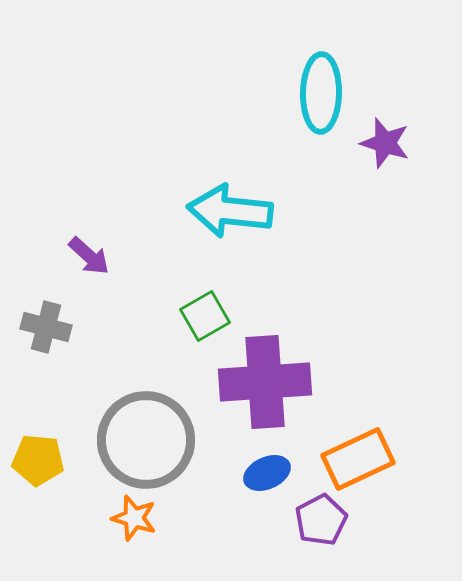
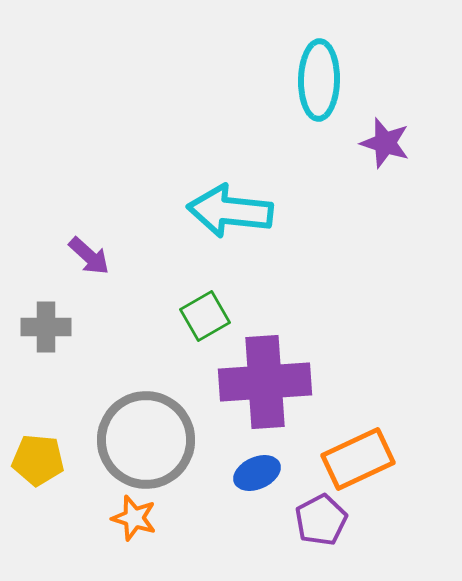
cyan ellipse: moved 2 px left, 13 px up
gray cross: rotated 15 degrees counterclockwise
blue ellipse: moved 10 px left
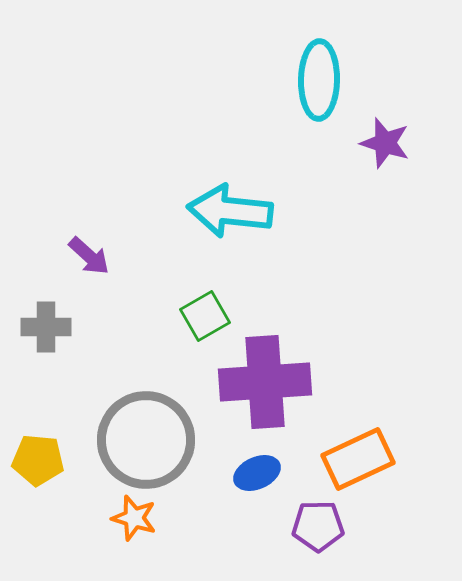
purple pentagon: moved 3 px left, 6 px down; rotated 27 degrees clockwise
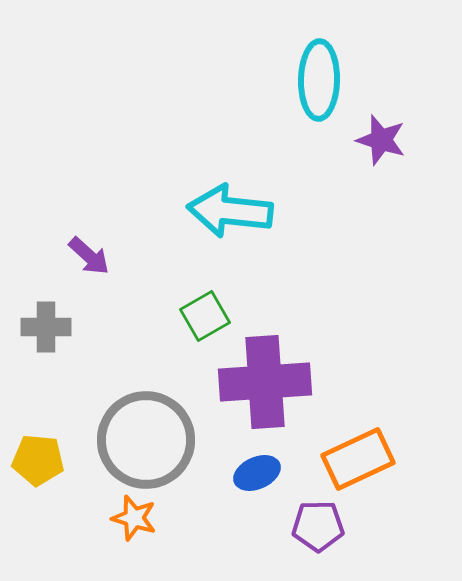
purple star: moved 4 px left, 3 px up
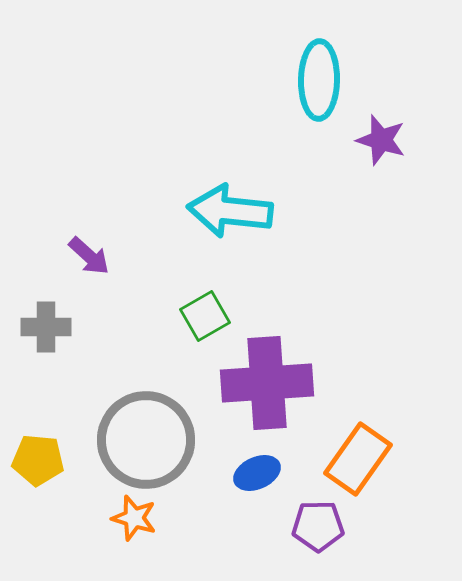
purple cross: moved 2 px right, 1 px down
orange rectangle: rotated 30 degrees counterclockwise
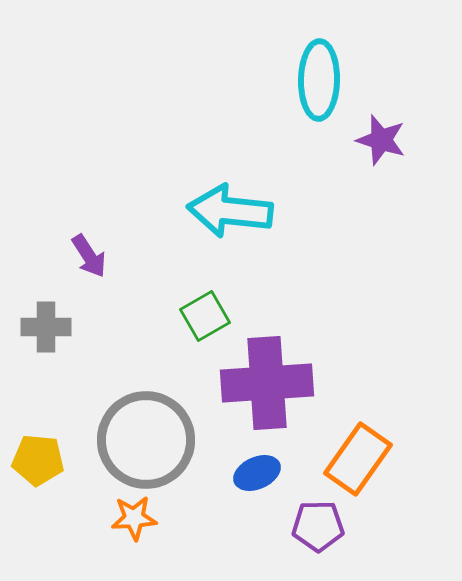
purple arrow: rotated 15 degrees clockwise
orange star: rotated 21 degrees counterclockwise
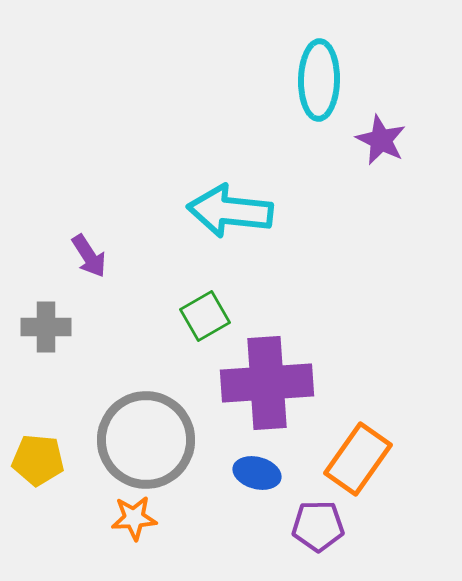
purple star: rotated 9 degrees clockwise
blue ellipse: rotated 39 degrees clockwise
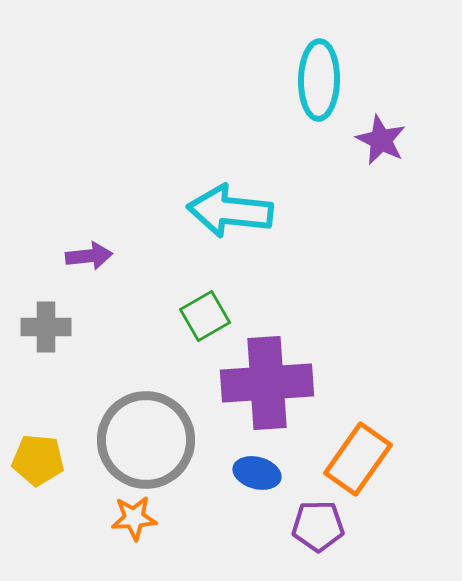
purple arrow: rotated 63 degrees counterclockwise
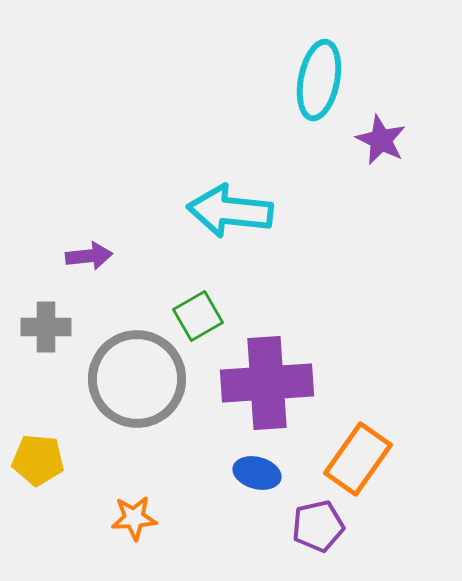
cyan ellipse: rotated 10 degrees clockwise
green square: moved 7 px left
gray circle: moved 9 px left, 61 px up
purple pentagon: rotated 12 degrees counterclockwise
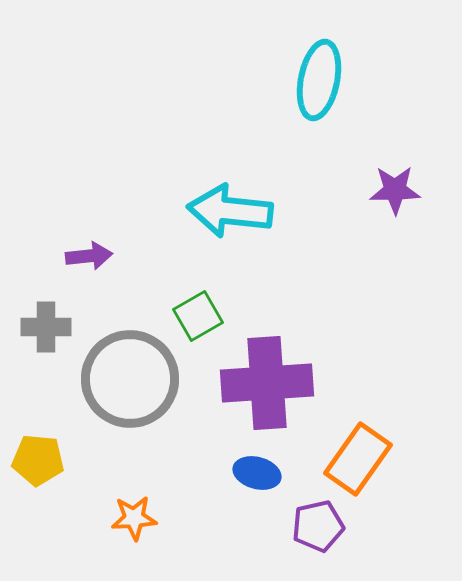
purple star: moved 14 px right, 50 px down; rotated 27 degrees counterclockwise
gray circle: moved 7 px left
